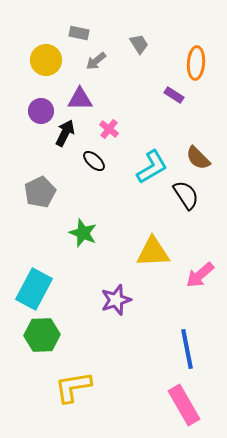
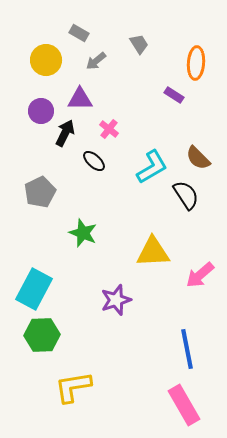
gray rectangle: rotated 18 degrees clockwise
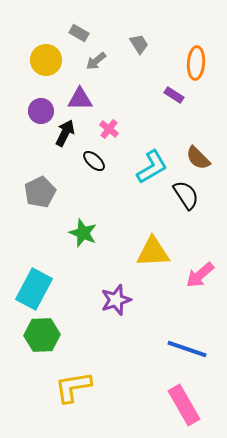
blue line: rotated 60 degrees counterclockwise
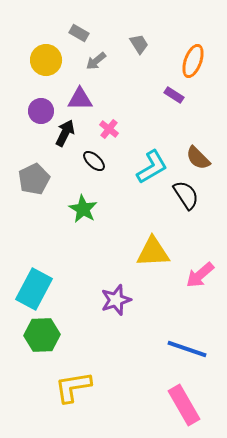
orange ellipse: moved 3 px left, 2 px up; rotated 16 degrees clockwise
gray pentagon: moved 6 px left, 13 px up
green star: moved 24 px up; rotated 8 degrees clockwise
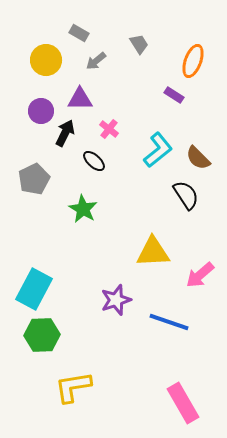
cyan L-shape: moved 6 px right, 17 px up; rotated 9 degrees counterclockwise
blue line: moved 18 px left, 27 px up
pink rectangle: moved 1 px left, 2 px up
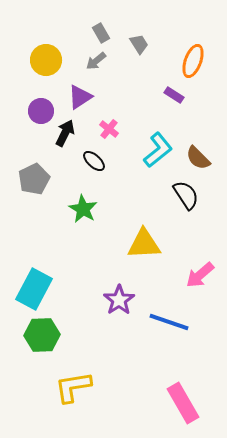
gray rectangle: moved 22 px right; rotated 30 degrees clockwise
purple triangle: moved 2 px up; rotated 32 degrees counterclockwise
yellow triangle: moved 9 px left, 8 px up
purple star: moved 3 px right; rotated 16 degrees counterclockwise
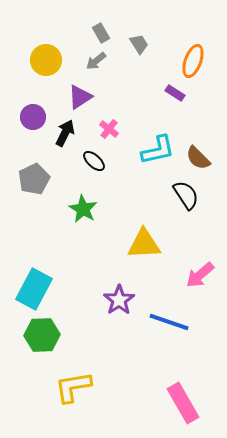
purple rectangle: moved 1 px right, 2 px up
purple circle: moved 8 px left, 6 px down
cyan L-shape: rotated 27 degrees clockwise
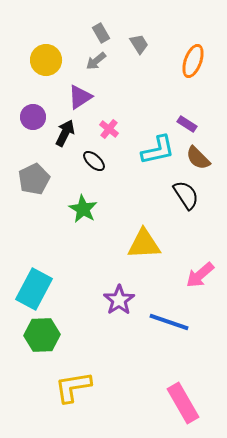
purple rectangle: moved 12 px right, 31 px down
